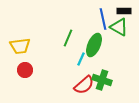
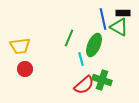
black rectangle: moved 1 px left, 2 px down
green line: moved 1 px right
cyan line: rotated 40 degrees counterclockwise
red circle: moved 1 px up
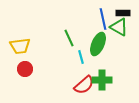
green line: rotated 48 degrees counterclockwise
green ellipse: moved 4 px right, 1 px up
cyan line: moved 2 px up
green cross: rotated 18 degrees counterclockwise
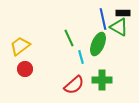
yellow trapezoid: rotated 150 degrees clockwise
red semicircle: moved 10 px left
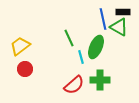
black rectangle: moved 1 px up
green ellipse: moved 2 px left, 3 px down
green cross: moved 2 px left
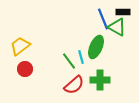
blue line: rotated 10 degrees counterclockwise
green triangle: moved 2 px left
green line: moved 23 px down; rotated 12 degrees counterclockwise
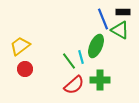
green triangle: moved 3 px right, 3 px down
green ellipse: moved 1 px up
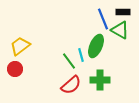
cyan line: moved 2 px up
red circle: moved 10 px left
red semicircle: moved 3 px left
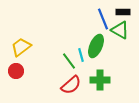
yellow trapezoid: moved 1 px right, 1 px down
red circle: moved 1 px right, 2 px down
